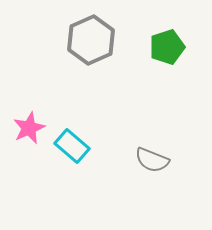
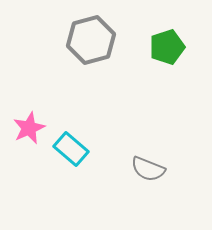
gray hexagon: rotated 9 degrees clockwise
cyan rectangle: moved 1 px left, 3 px down
gray semicircle: moved 4 px left, 9 px down
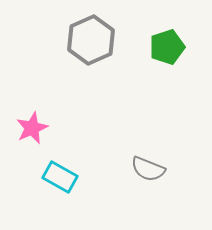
gray hexagon: rotated 9 degrees counterclockwise
pink star: moved 3 px right
cyan rectangle: moved 11 px left, 28 px down; rotated 12 degrees counterclockwise
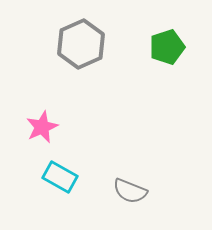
gray hexagon: moved 10 px left, 4 px down
pink star: moved 10 px right, 1 px up
gray semicircle: moved 18 px left, 22 px down
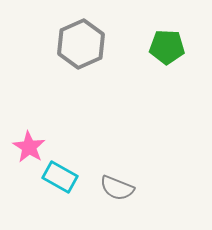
green pentagon: rotated 20 degrees clockwise
pink star: moved 13 px left, 20 px down; rotated 16 degrees counterclockwise
gray semicircle: moved 13 px left, 3 px up
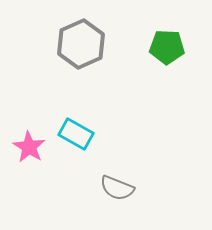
cyan rectangle: moved 16 px right, 43 px up
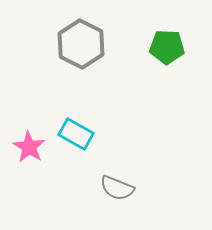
gray hexagon: rotated 9 degrees counterclockwise
